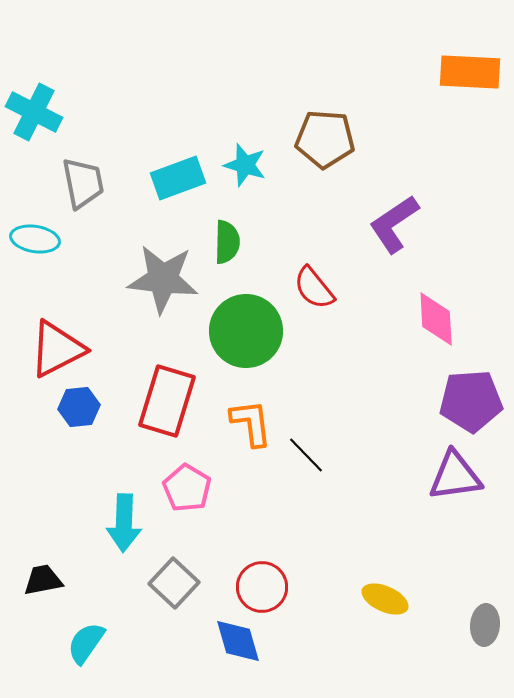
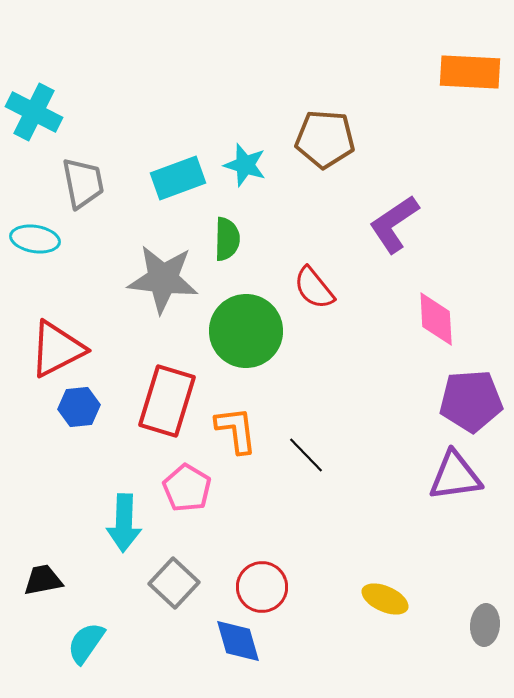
green semicircle: moved 3 px up
orange L-shape: moved 15 px left, 7 px down
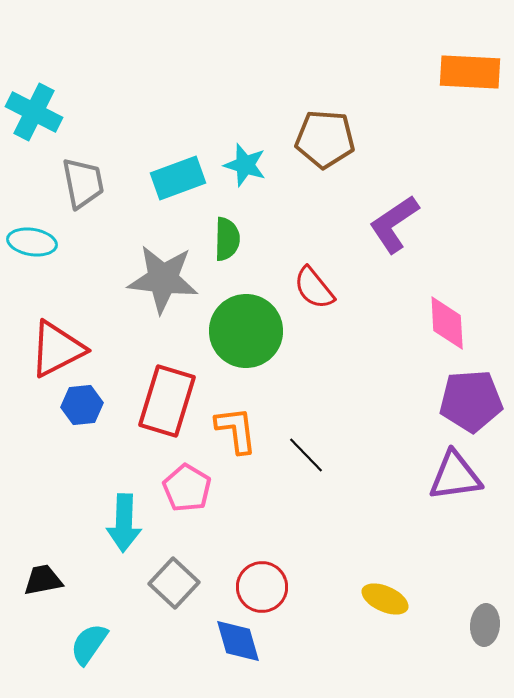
cyan ellipse: moved 3 px left, 3 px down
pink diamond: moved 11 px right, 4 px down
blue hexagon: moved 3 px right, 2 px up
cyan semicircle: moved 3 px right, 1 px down
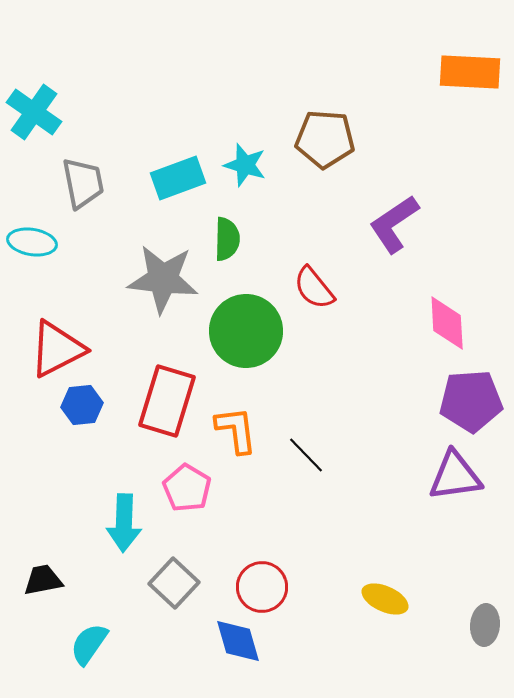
cyan cross: rotated 8 degrees clockwise
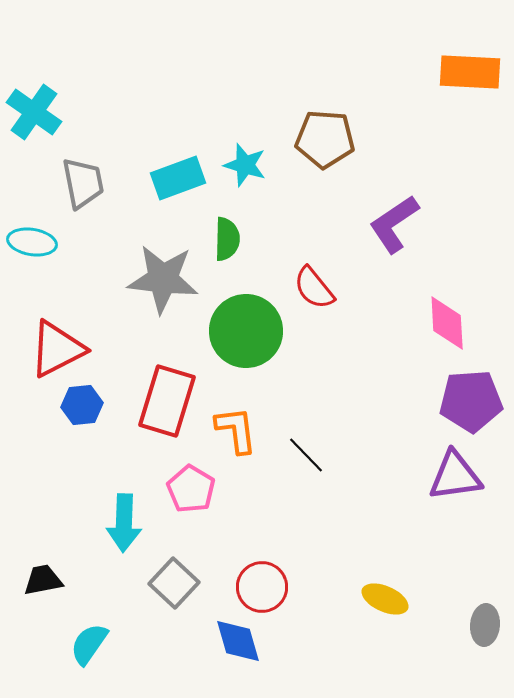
pink pentagon: moved 4 px right, 1 px down
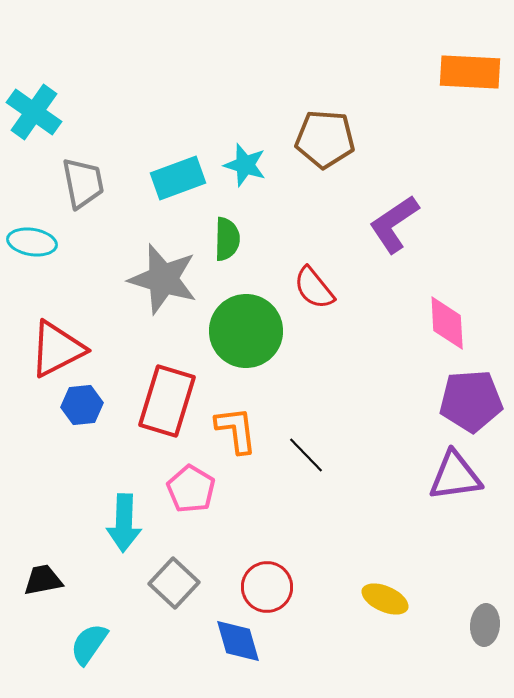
gray star: rotated 10 degrees clockwise
red circle: moved 5 px right
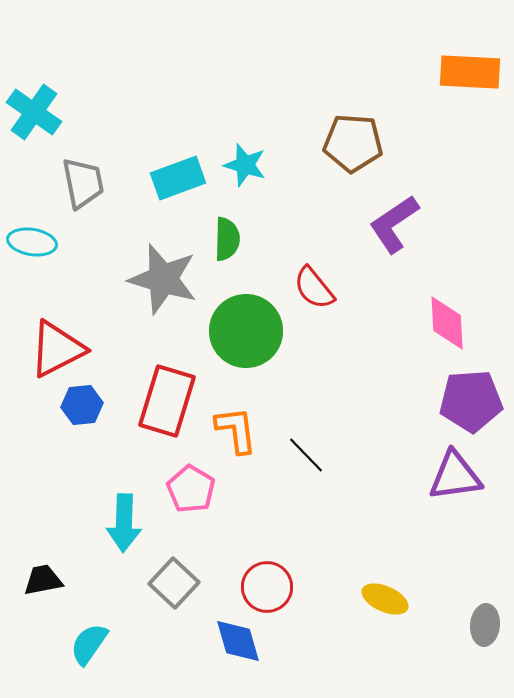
brown pentagon: moved 28 px right, 4 px down
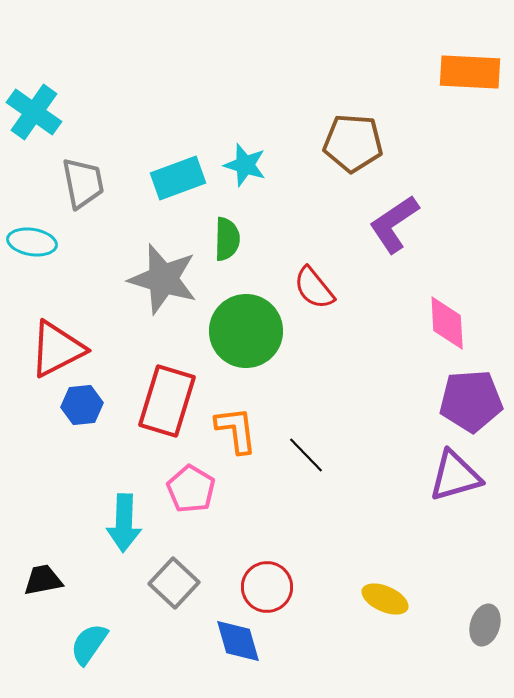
purple triangle: rotated 8 degrees counterclockwise
gray ellipse: rotated 12 degrees clockwise
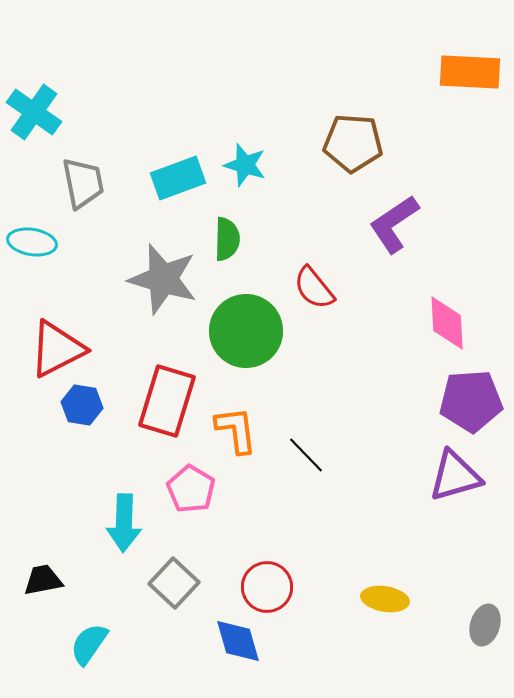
blue hexagon: rotated 15 degrees clockwise
yellow ellipse: rotated 15 degrees counterclockwise
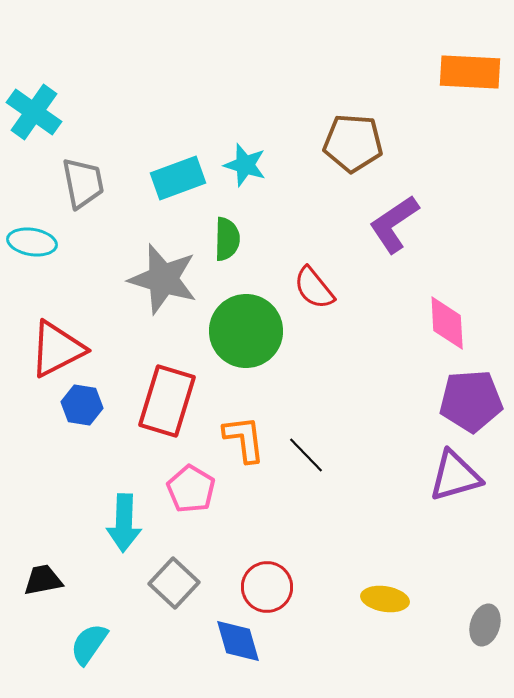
orange L-shape: moved 8 px right, 9 px down
